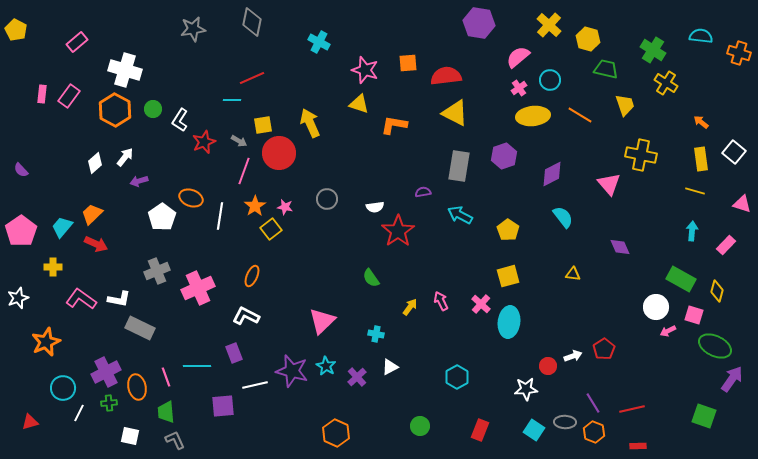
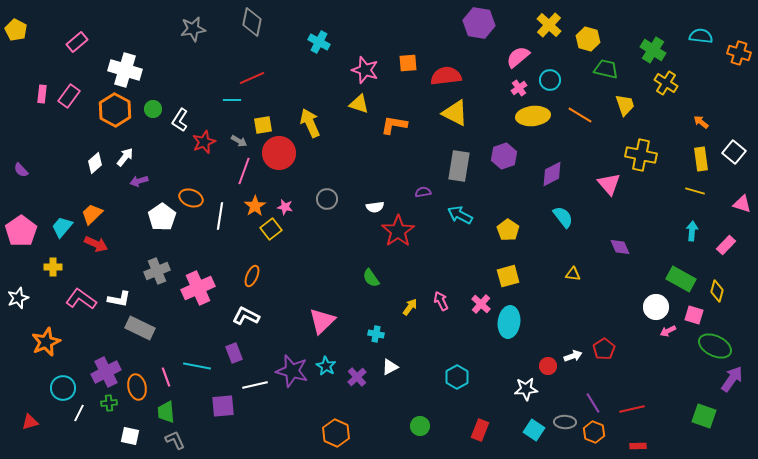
cyan line at (197, 366): rotated 12 degrees clockwise
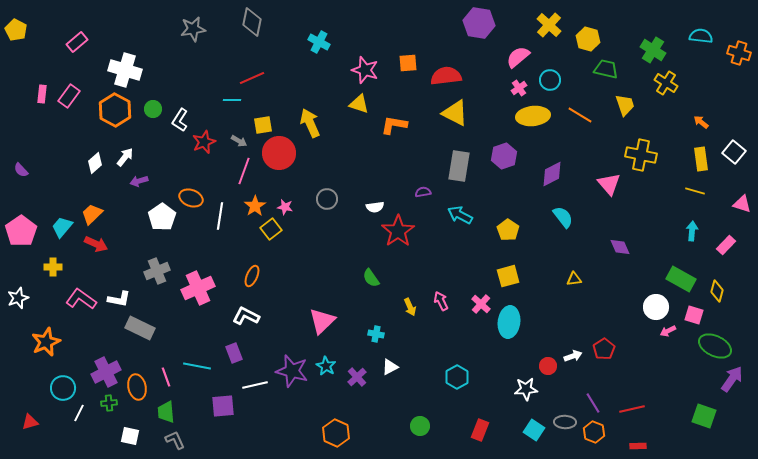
yellow triangle at (573, 274): moved 1 px right, 5 px down; rotated 14 degrees counterclockwise
yellow arrow at (410, 307): rotated 120 degrees clockwise
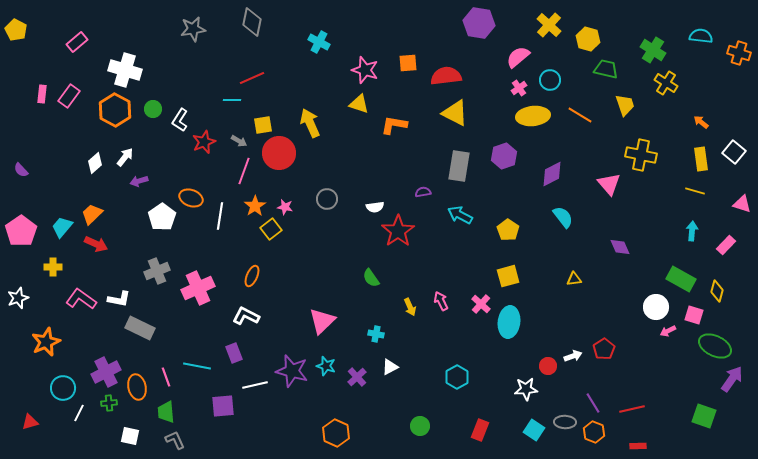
cyan star at (326, 366): rotated 12 degrees counterclockwise
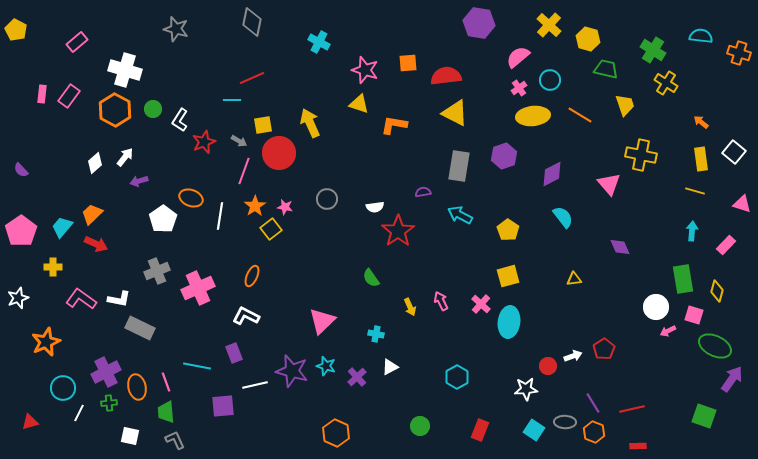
gray star at (193, 29): moved 17 px left; rotated 25 degrees clockwise
white pentagon at (162, 217): moved 1 px right, 2 px down
green rectangle at (681, 279): moved 2 px right; rotated 52 degrees clockwise
pink line at (166, 377): moved 5 px down
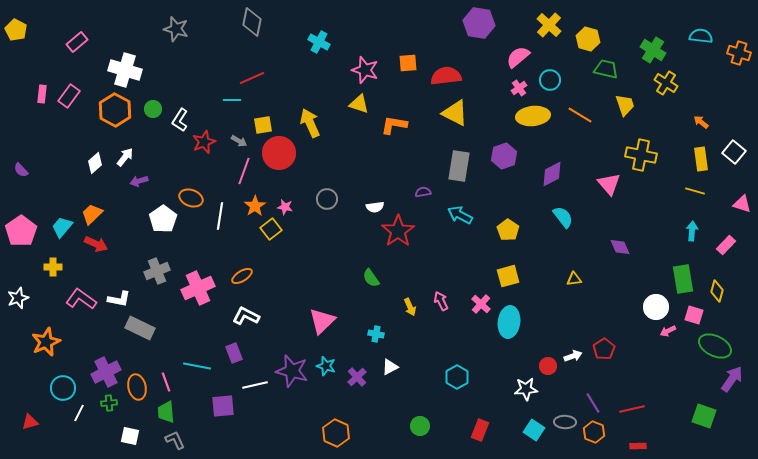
orange ellipse at (252, 276): moved 10 px left; rotated 35 degrees clockwise
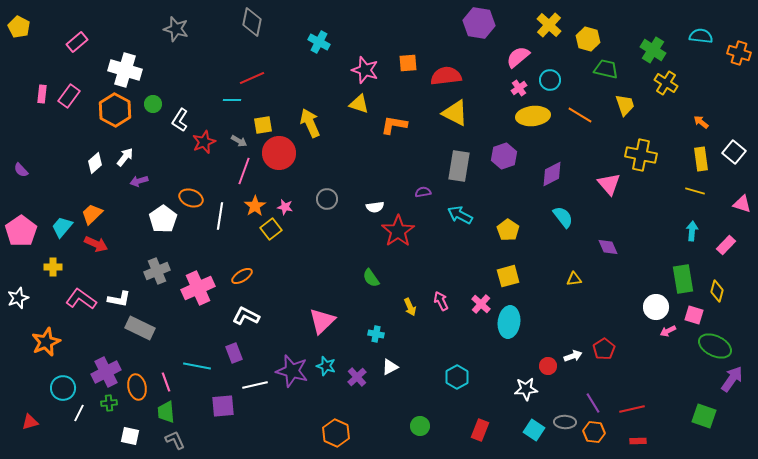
yellow pentagon at (16, 30): moved 3 px right, 3 px up
green circle at (153, 109): moved 5 px up
purple diamond at (620, 247): moved 12 px left
orange hexagon at (594, 432): rotated 15 degrees counterclockwise
red rectangle at (638, 446): moved 5 px up
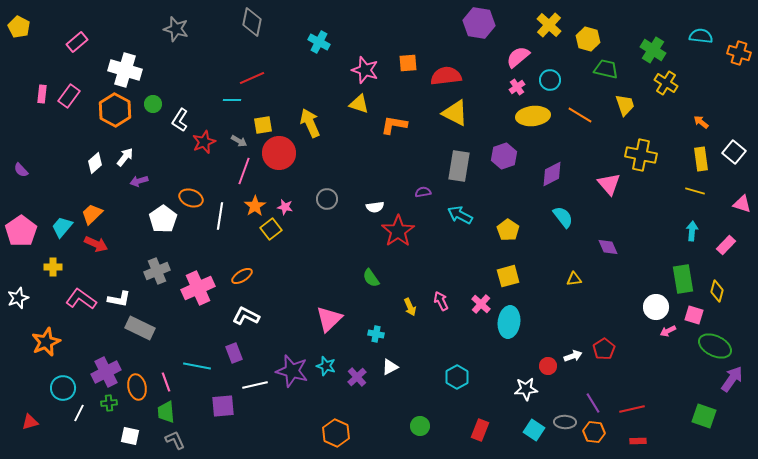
pink cross at (519, 88): moved 2 px left, 1 px up
pink triangle at (322, 321): moved 7 px right, 2 px up
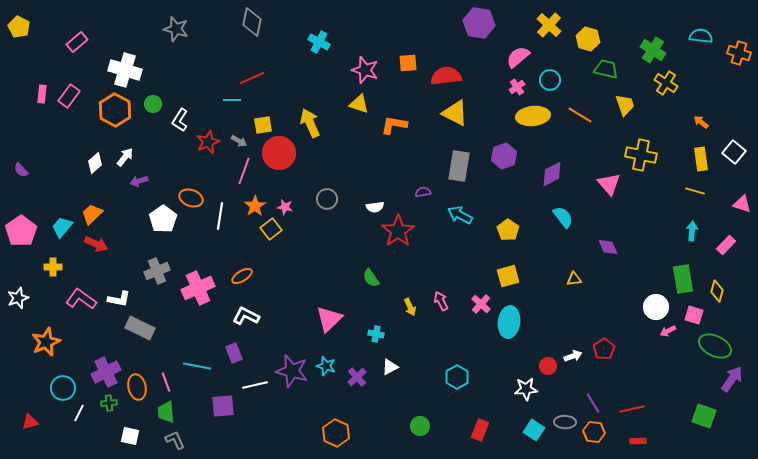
red star at (204, 142): moved 4 px right
